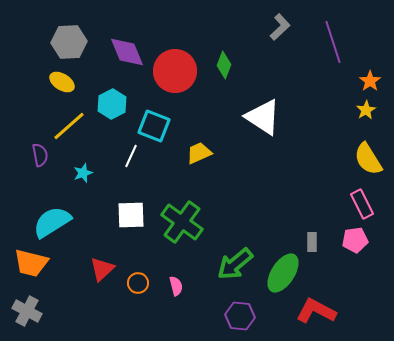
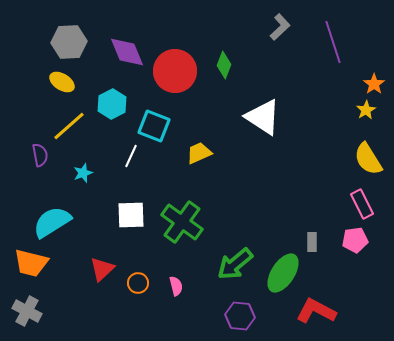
orange star: moved 4 px right, 3 px down
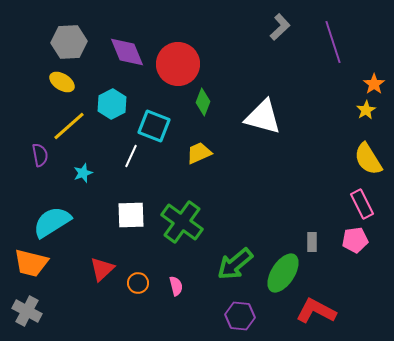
green diamond: moved 21 px left, 37 px down
red circle: moved 3 px right, 7 px up
white triangle: rotated 18 degrees counterclockwise
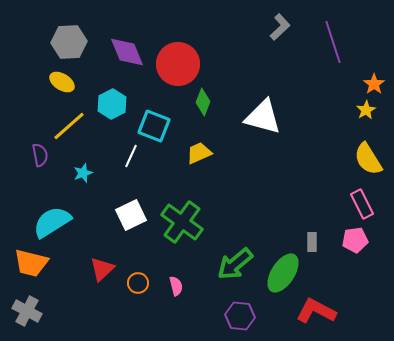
white square: rotated 24 degrees counterclockwise
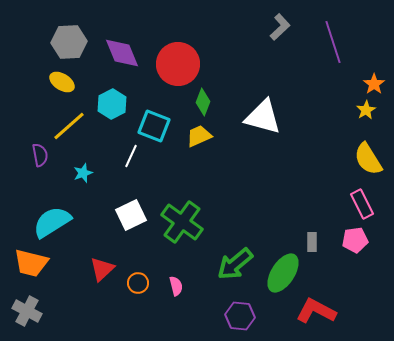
purple diamond: moved 5 px left, 1 px down
yellow trapezoid: moved 17 px up
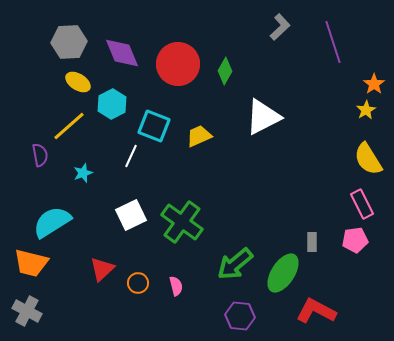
yellow ellipse: moved 16 px right
green diamond: moved 22 px right, 31 px up; rotated 8 degrees clockwise
white triangle: rotated 42 degrees counterclockwise
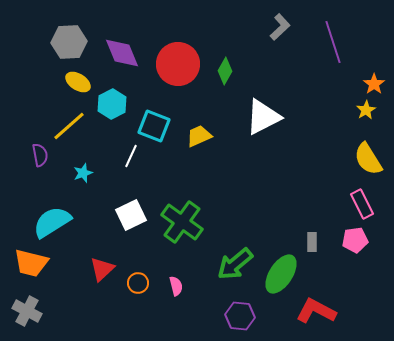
green ellipse: moved 2 px left, 1 px down
